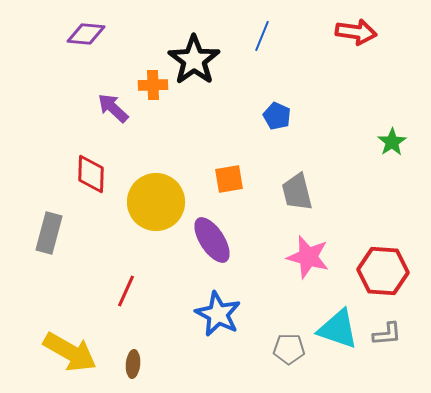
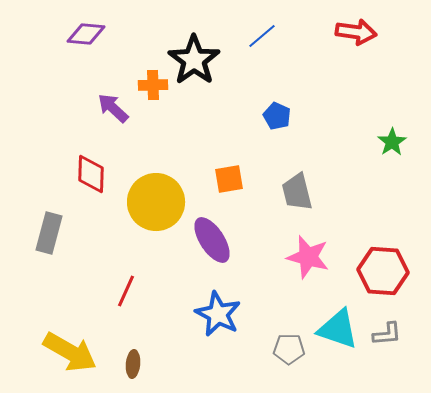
blue line: rotated 28 degrees clockwise
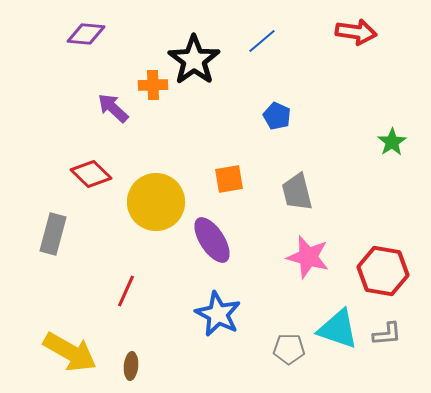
blue line: moved 5 px down
red diamond: rotated 48 degrees counterclockwise
gray rectangle: moved 4 px right, 1 px down
red hexagon: rotated 6 degrees clockwise
brown ellipse: moved 2 px left, 2 px down
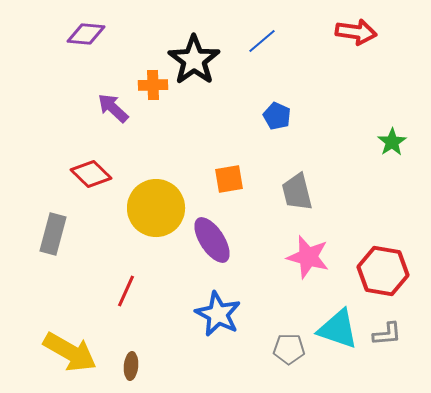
yellow circle: moved 6 px down
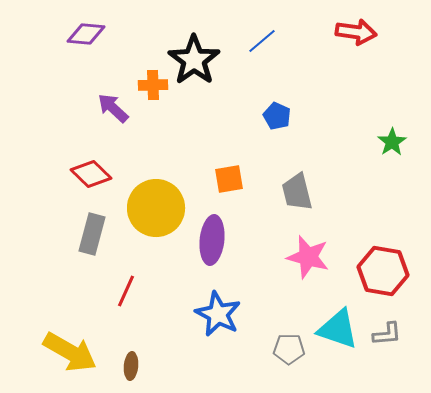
gray rectangle: moved 39 px right
purple ellipse: rotated 39 degrees clockwise
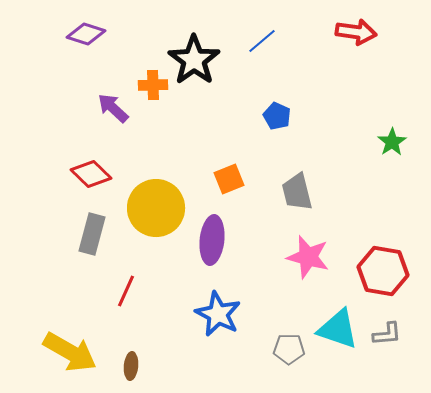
purple diamond: rotated 12 degrees clockwise
orange square: rotated 12 degrees counterclockwise
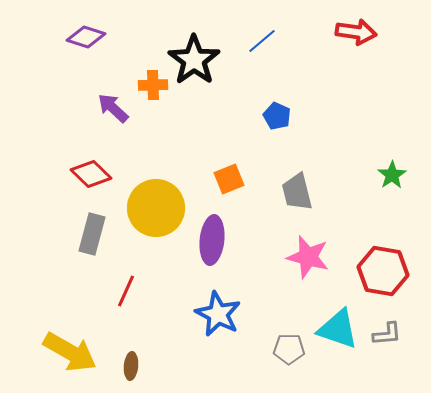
purple diamond: moved 3 px down
green star: moved 33 px down
